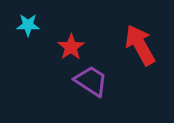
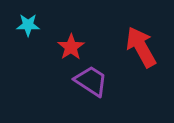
red arrow: moved 1 px right, 2 px down
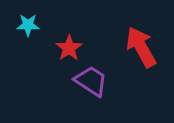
red star: moved 2 px left, 1 px down
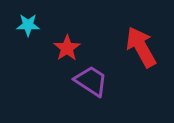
red star: moved 2 px left
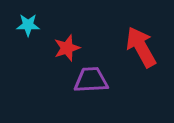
red star: rotated 16 degrees clockwise
purple trapezoid: moved 1 px up; rotated 36 degrees counterclockwise
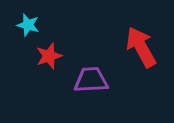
cyan star: rotated 15 degrees clockwise
red star: moved 18 px left, 8 px down
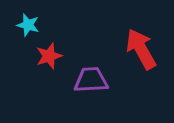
red arrow: moved 2 px down
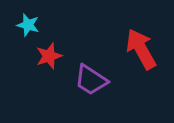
purple trapezoid: rotated 144 degrees counterclockwise
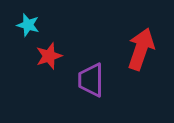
red arrow: rotated 48 degrees clockwise
purple trapezoid: rotated 57 degrees clockwise
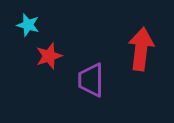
red arrow: rotated 12 degrees counterclockwise
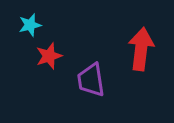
cyan star: moved 2 px right; rotated 30 degrees counterclockwise
purple trapezoid: rotated 9 degrees counterclockwise
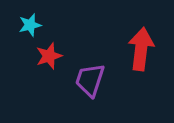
purple trapezoid: moved 1 px left; rotated 27 degrees clockwise
